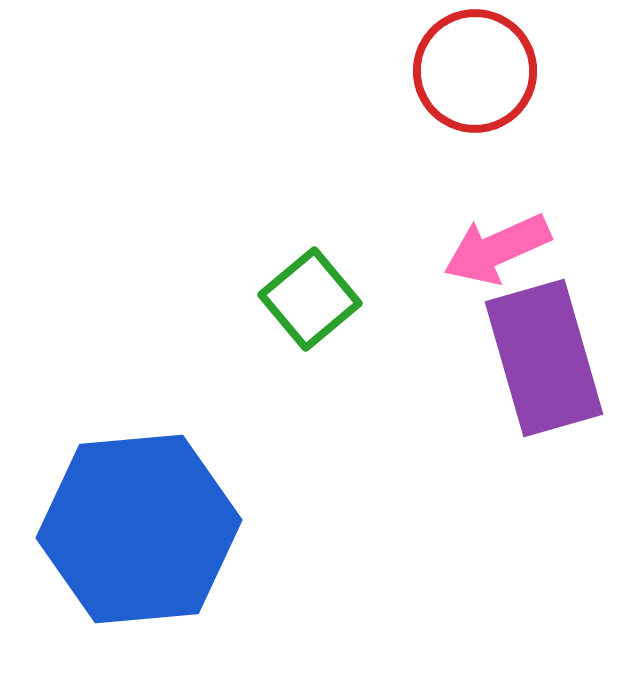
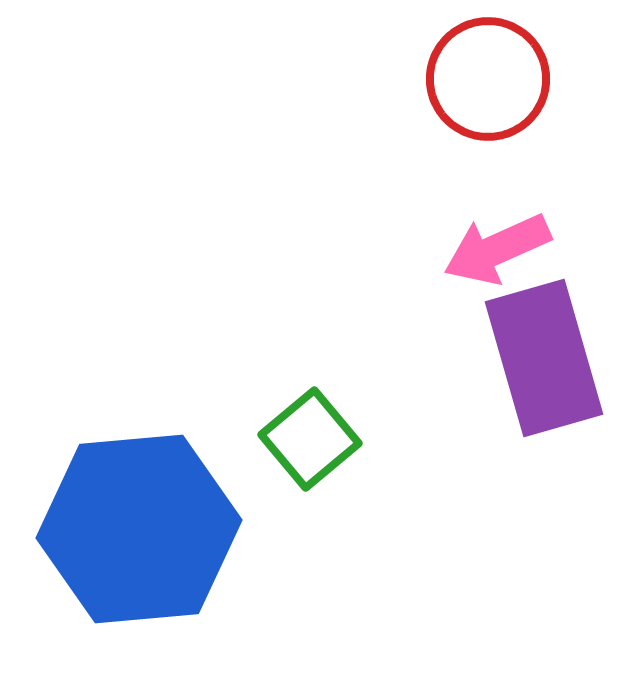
red circle: moved 13 px right, 8 px down
green square: moved 140 px down
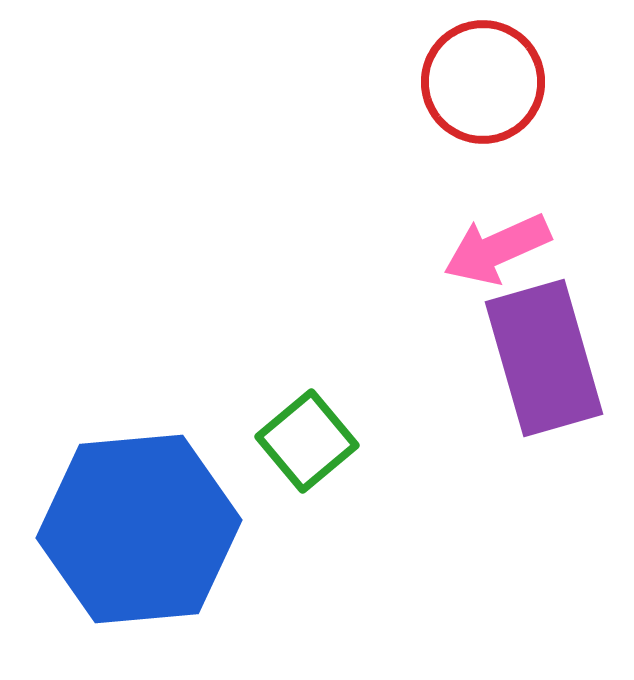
red circle: moved 5 px left, 3 px down
green square: moved 3 px left, 2 px down
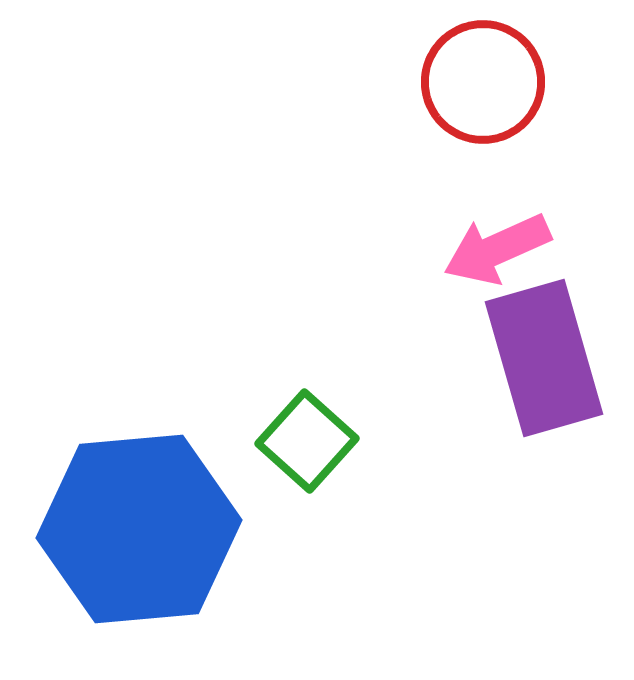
green square: rotated 8 degrees counterclockwise
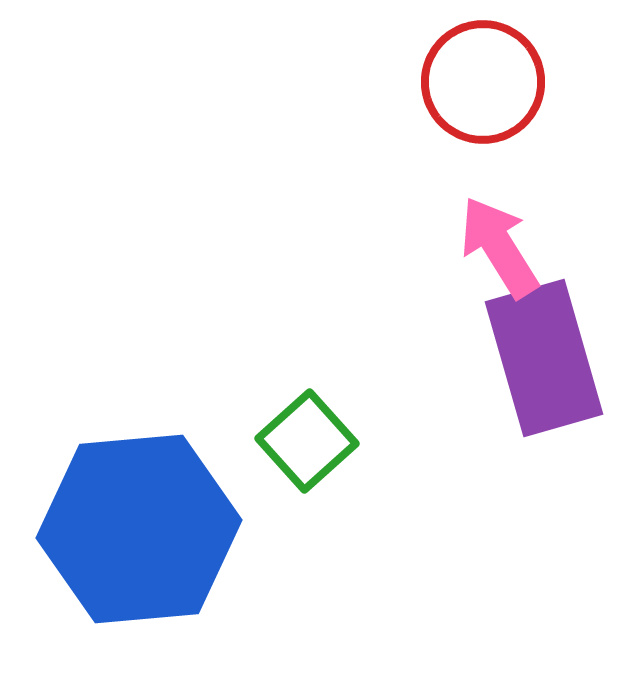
pink arrow: moved 2 px right, 2 px up; rotated 82 degrees clockwise
green square: rotated 6 degrees clockwise
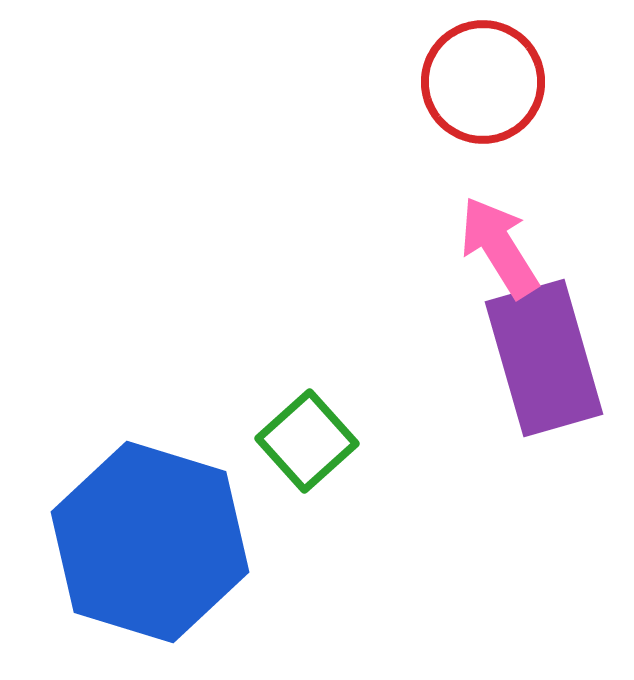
blue hexagon: moved 11 px right, 13 px down; rotated 22 degrees clockwise
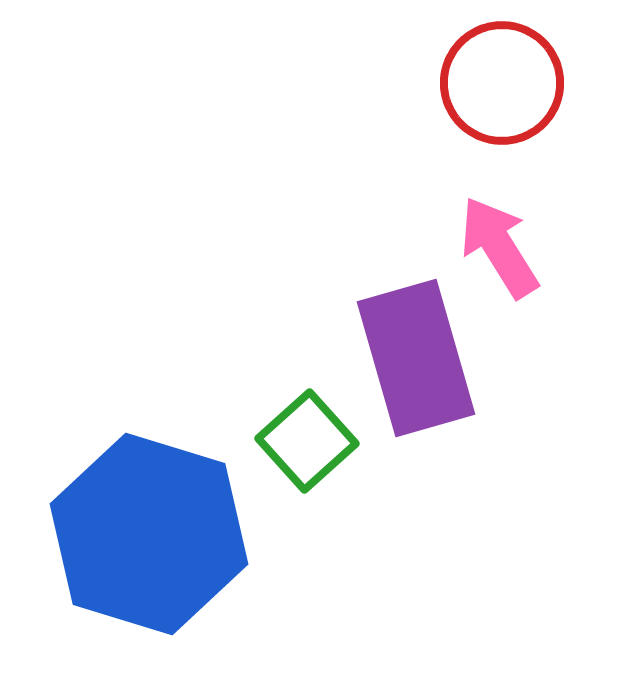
red circle: moved 19 px right, 1 px down
purple rectangle: moved 128 px left
blue hexagon: moved 1 px left, 8 px up
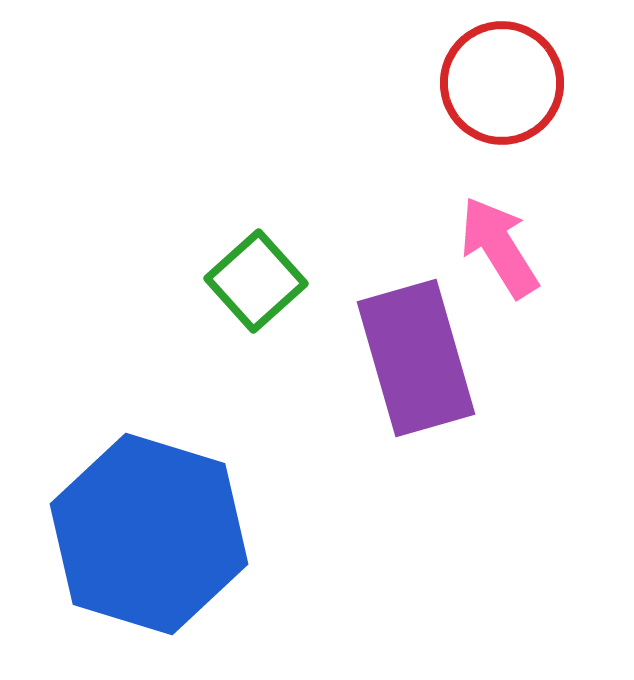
green square: moved 51 px left, 160 px up
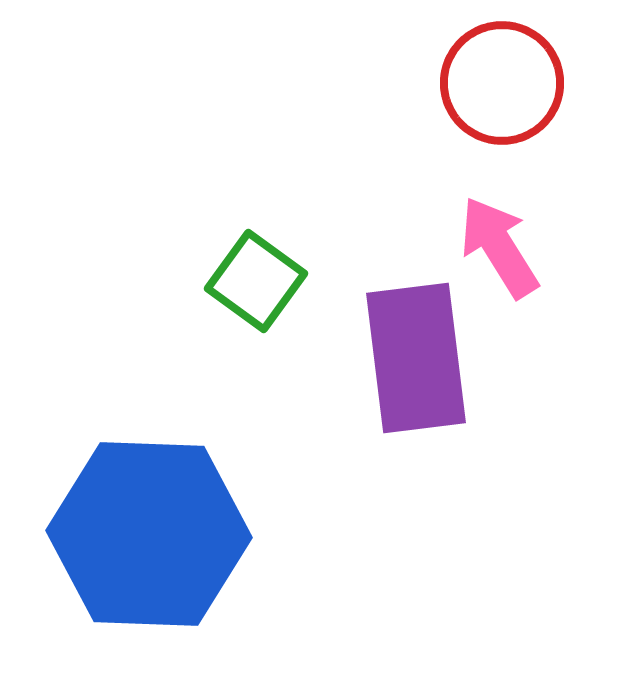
green square: rotated 12 degrees counterclockwise
purple rectangle: rotated 9 degrees clockwise
blue hexagon: rotated 15 degrees counterclockwise
